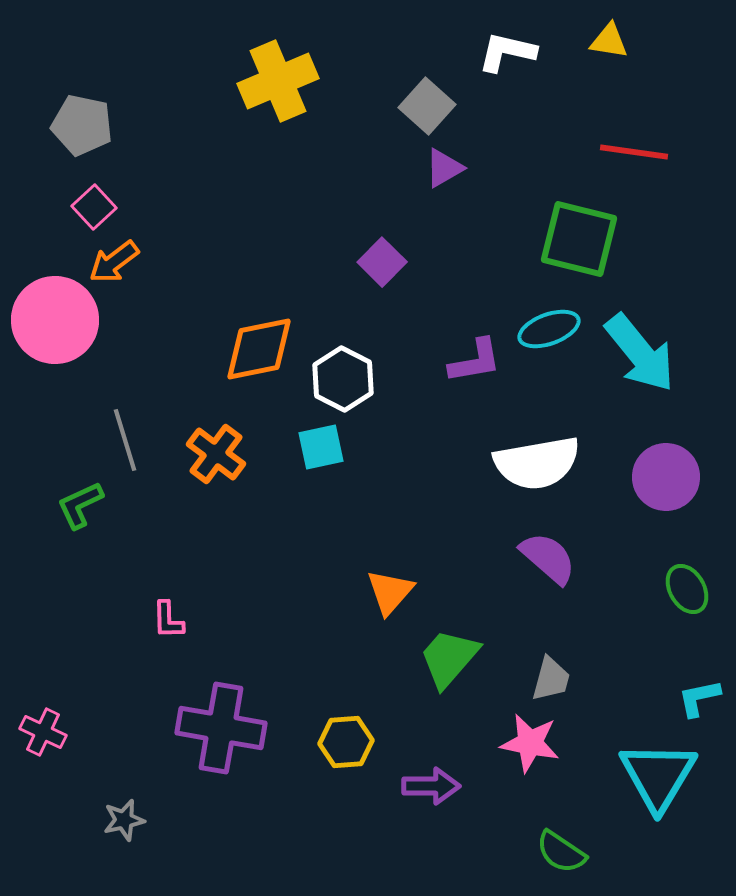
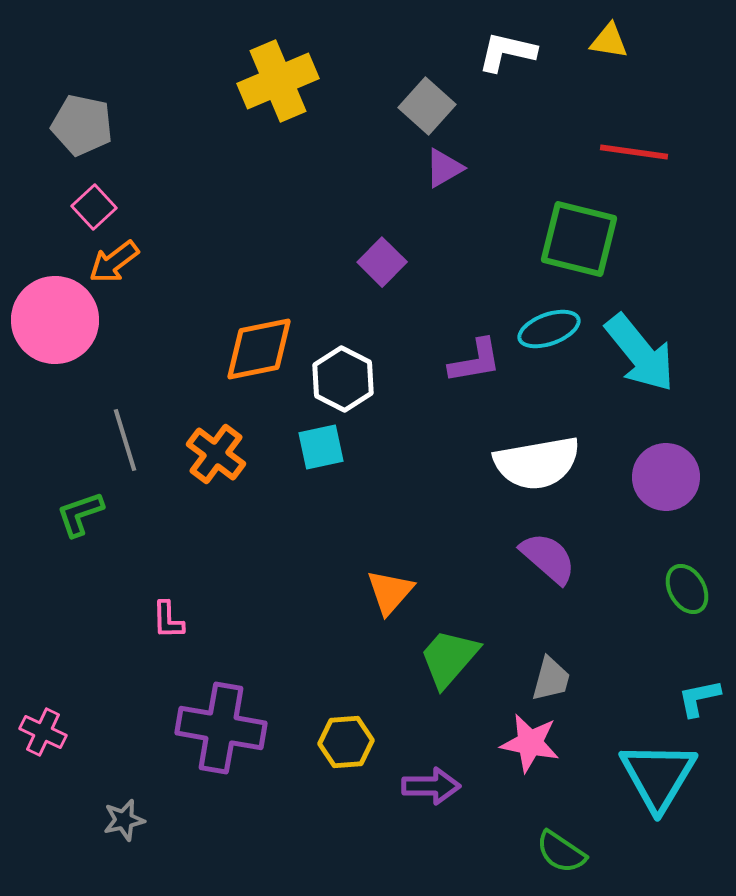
green L-shape: moved 9 px down; rotated 6 degrees clockwise
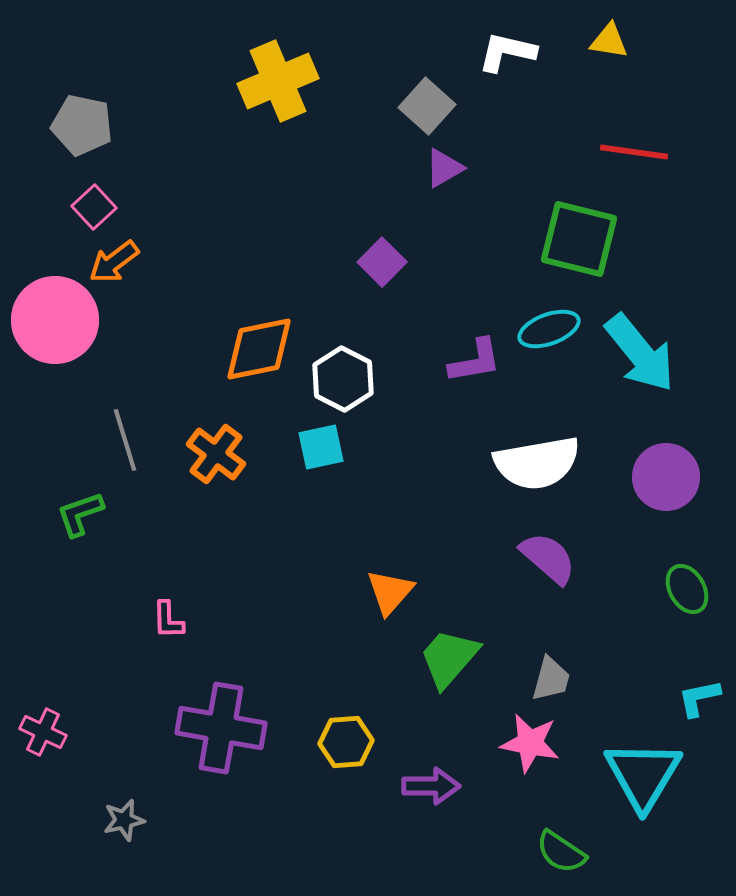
cyan triangle: moved 15 px left, 1 px up
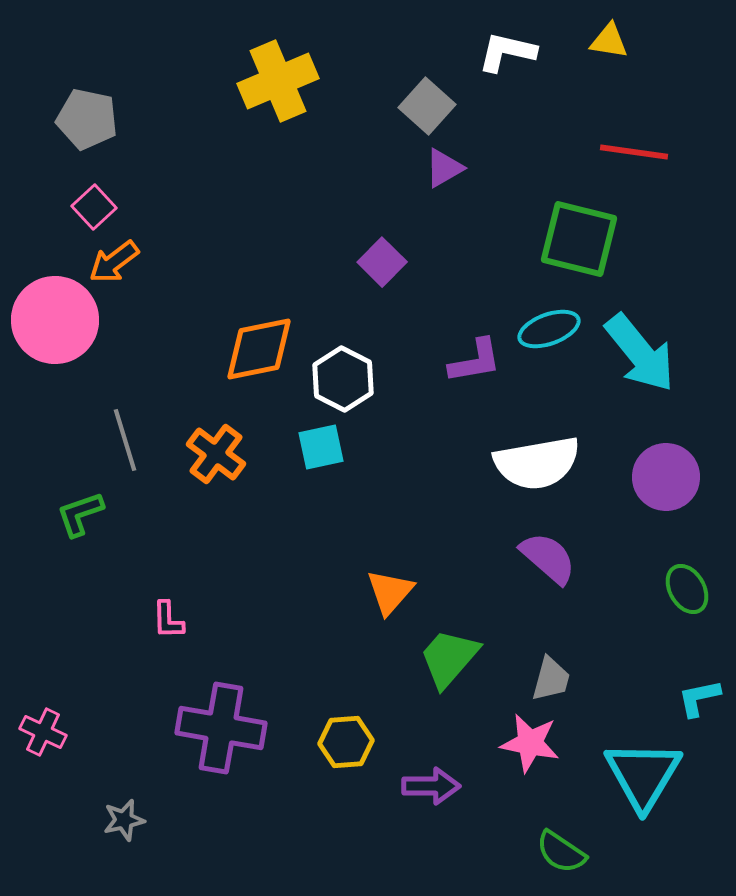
gray pentagon: moved 5 px right, 6 px up
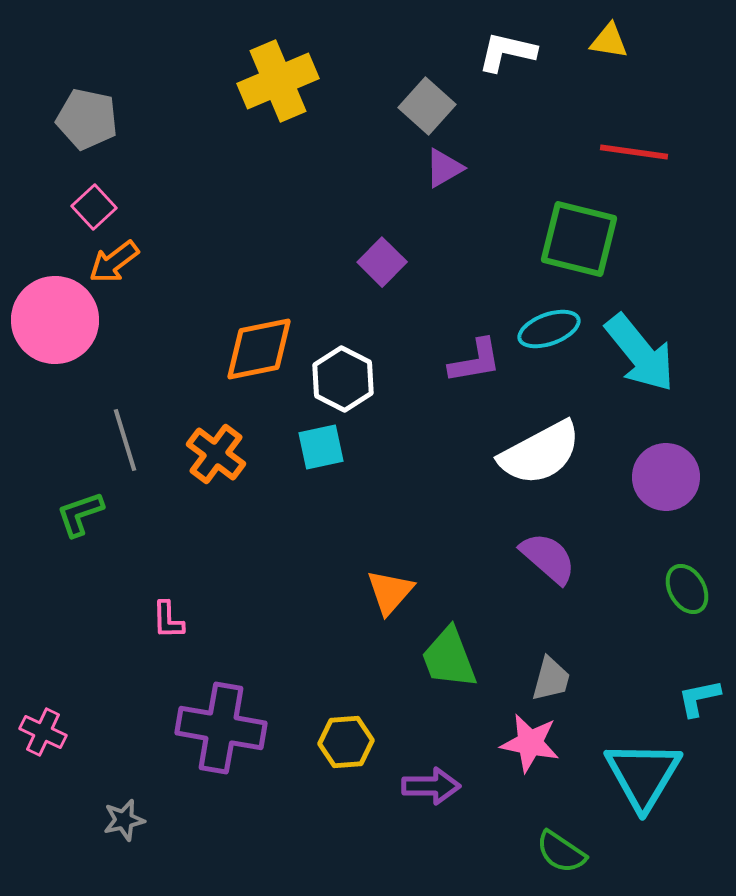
white semicircle: moved 3 px right, 10 px up; rotated 18 degrees counterclockwise
green trapezoid: rotated 62 degrees counterclockwise
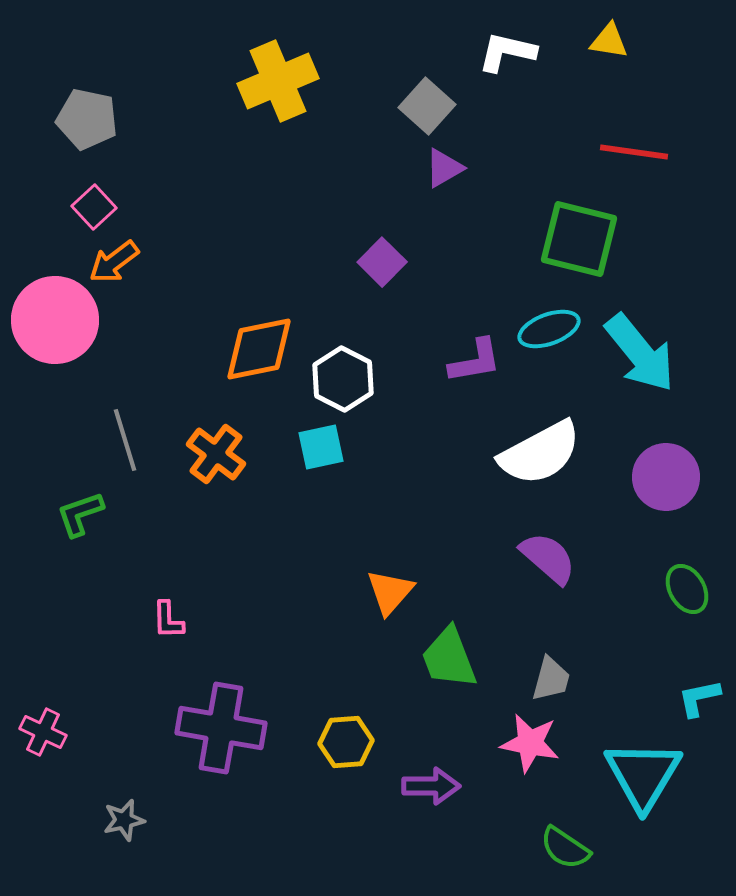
green semicircle: moved 4 px right, 4 px up
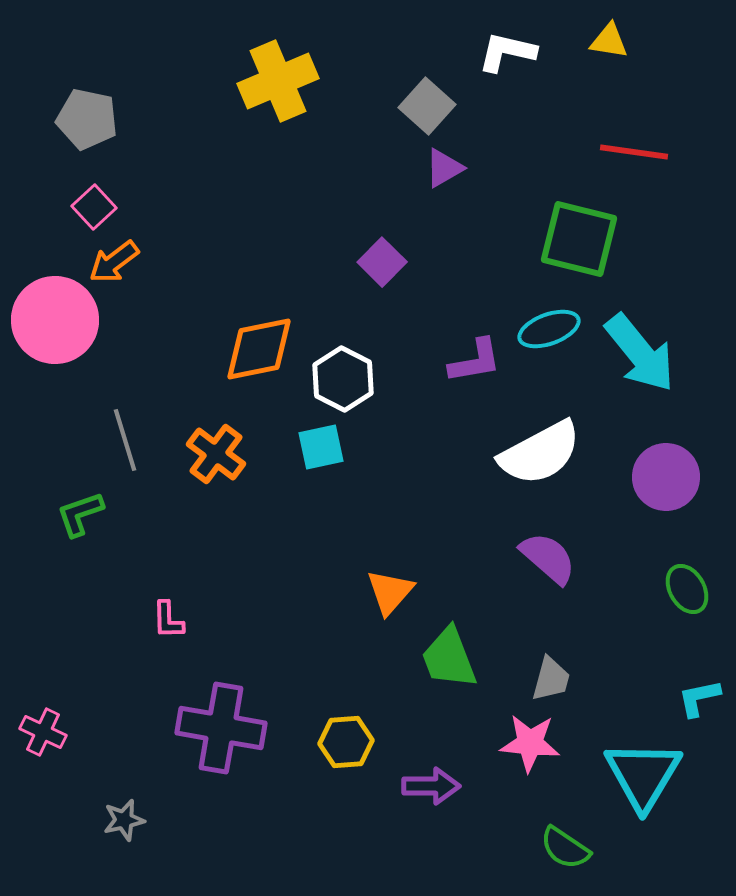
pink star: rotated 6 degrees counterclockwise
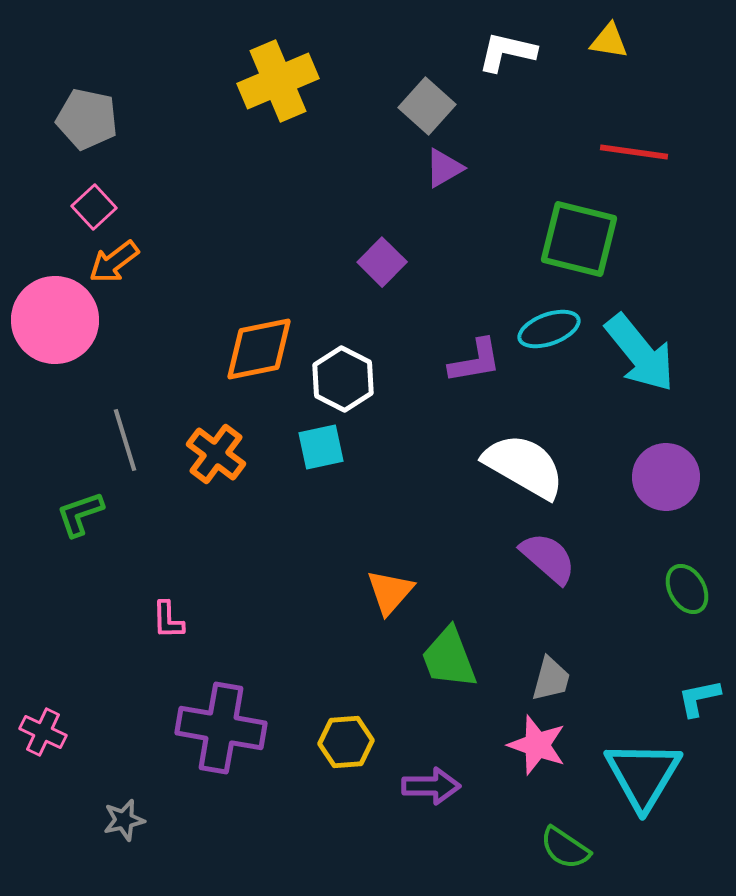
white semicircle: moved 16 px left, 13 px down; rotated 122 degrees counterclockwise
pink star: moved 7 px right, 2 px down; rotated 14 degrees clockwise
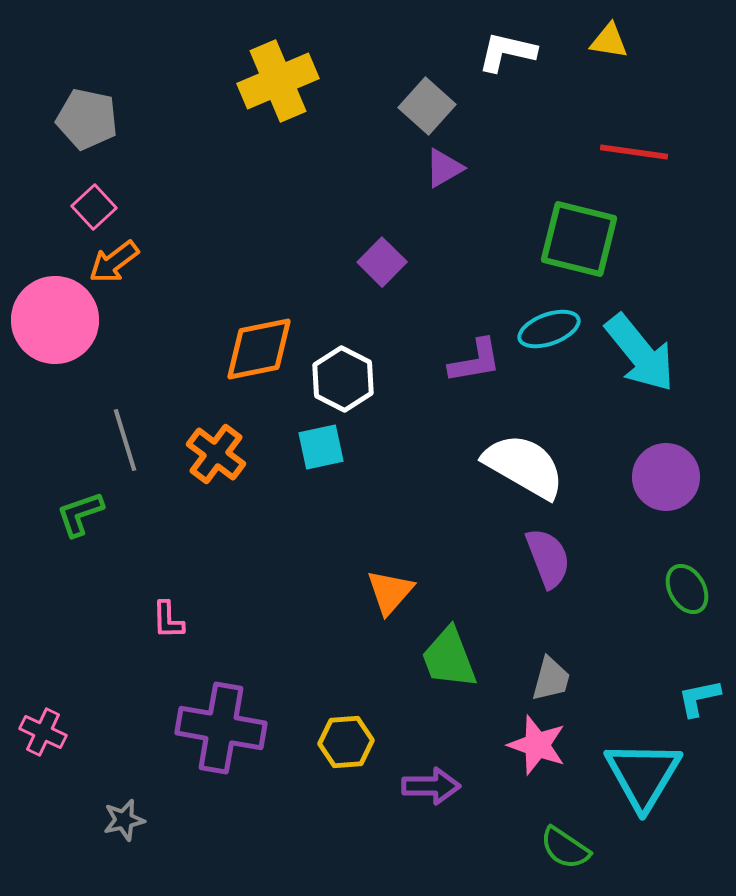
purple semicircle: rotated 28 degrees clockwise
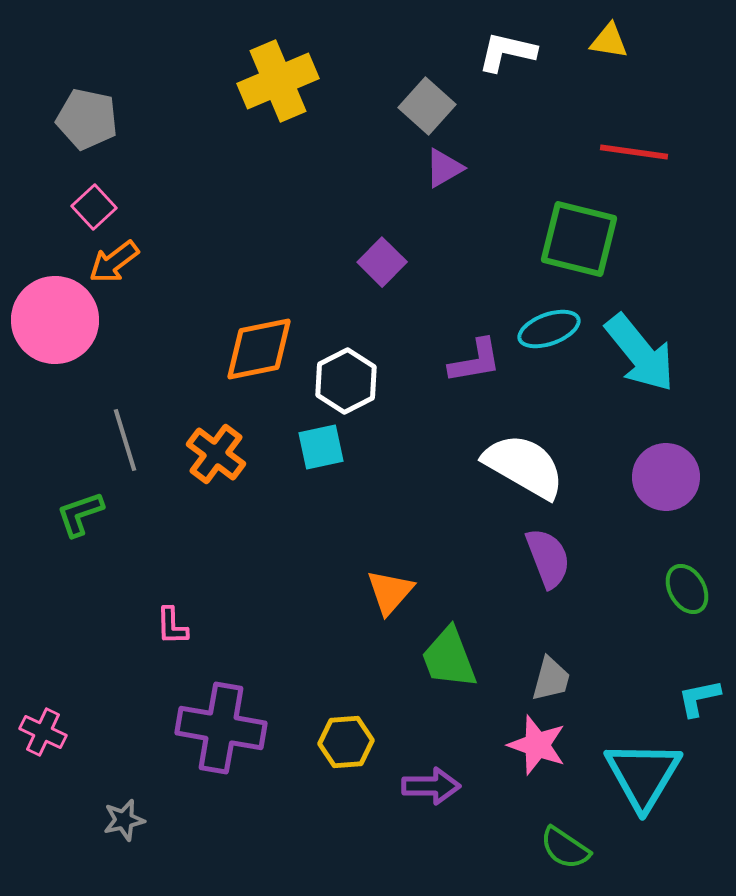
white hexagon: moved 3 px right, 2 px down; rotated 6 degrees clockwise
pink L-shape: moved 4 px right, 6 px down
